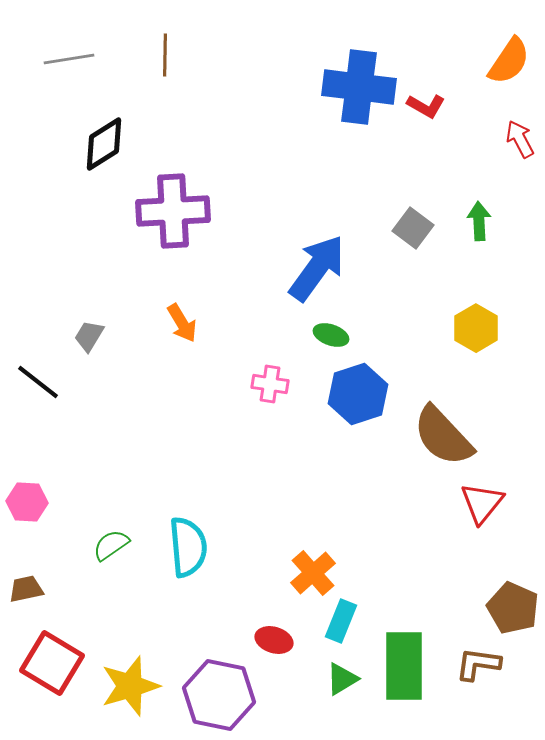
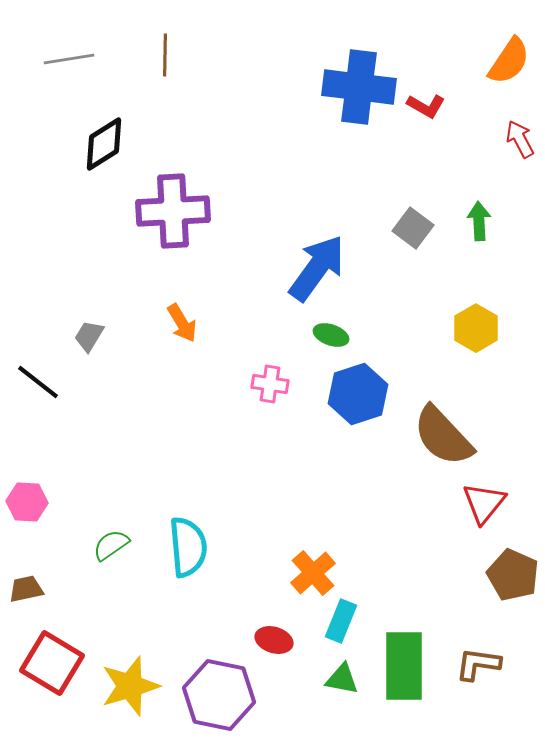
red triangle: moved 2 px right
brown pentagon: moved 33 px up
green triangle: rotated 42 degrees clockwise
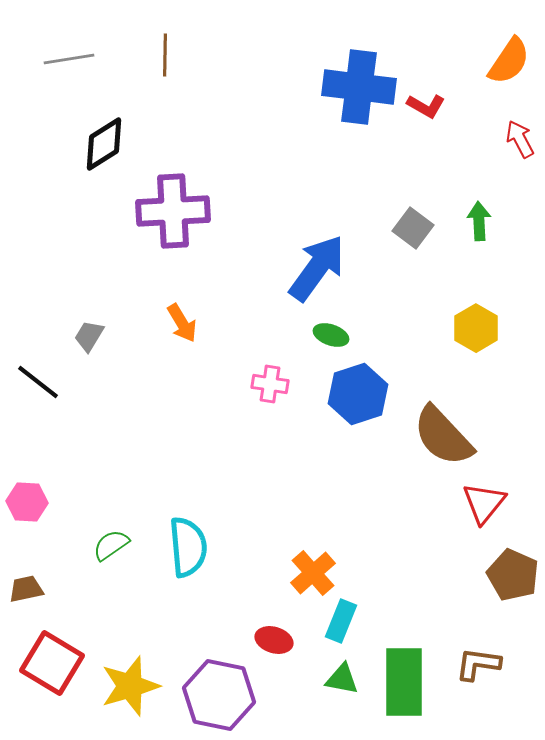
green rectangle: moved 16 px down
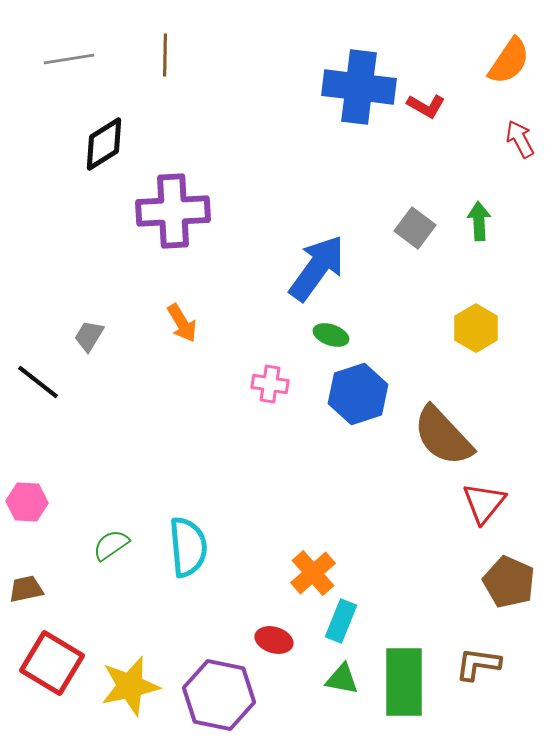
gray square: moved 2 px right
brown pentagon: moved 4 px left, 7 px down
yellow star: rotated 4 degrees clockwise
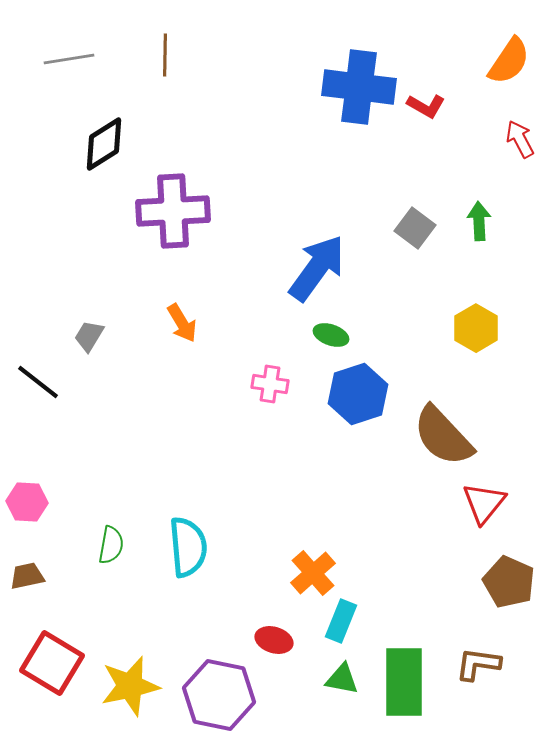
green semicircle: rotated 135 degrees clockwise
brown trapezoid: moved 1 px right, 13 px up
